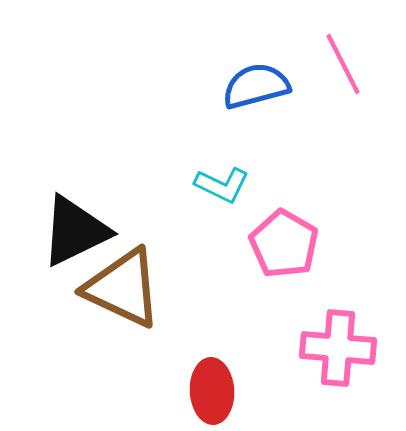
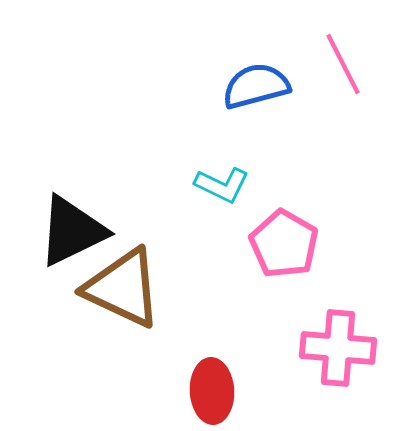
black triangle: moved 3 px left
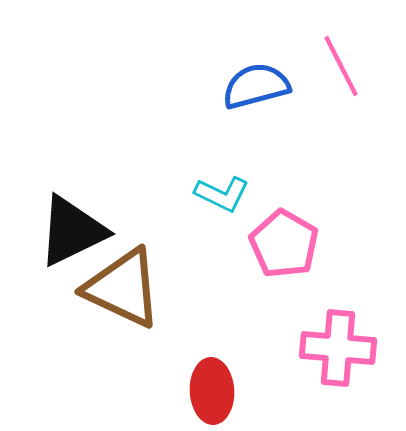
pink line: moved 2 px left, 2 px down
cyan L-shape: moved 9 px down
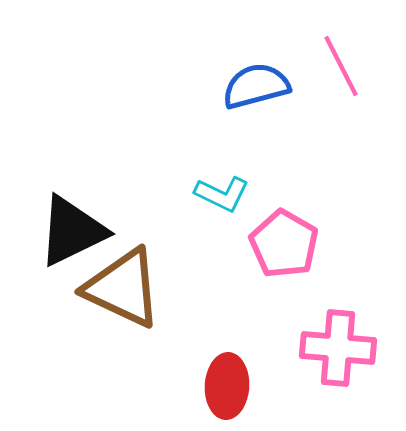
red ellipse: moved 15 px right, 5 px up; rotated 6 degrees clockwise
